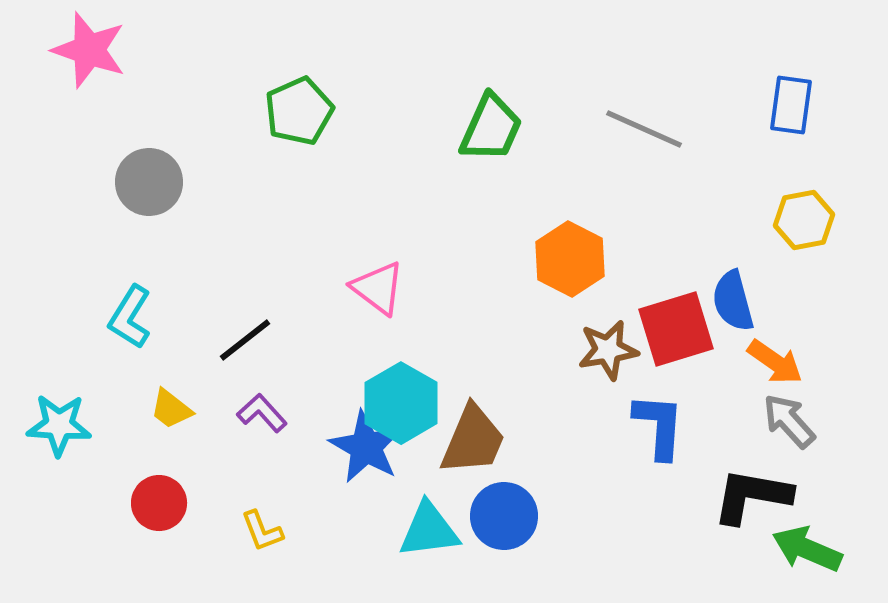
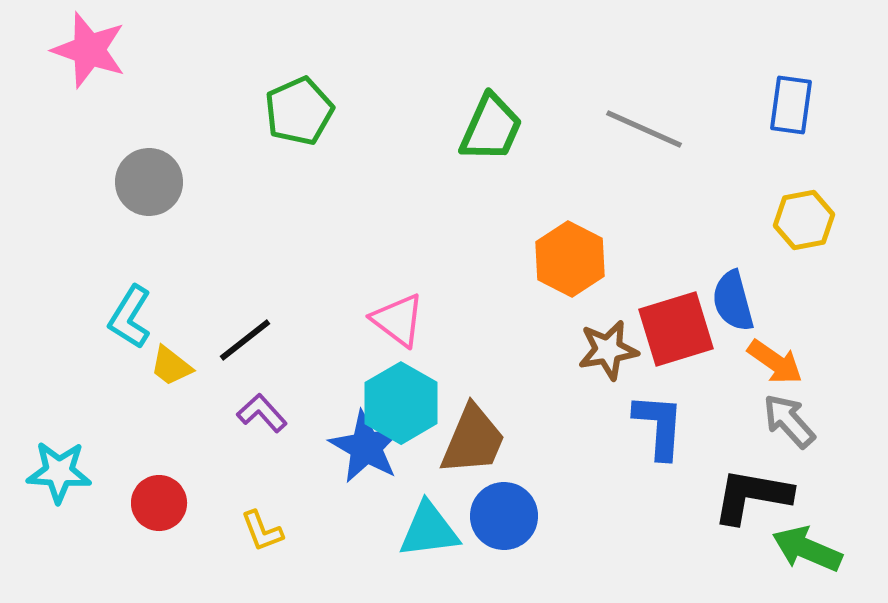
pink triangle: moved 20 px right, 32 px down
yellow trapezoid: moved 43 px up
cyan star: moved 47 px down
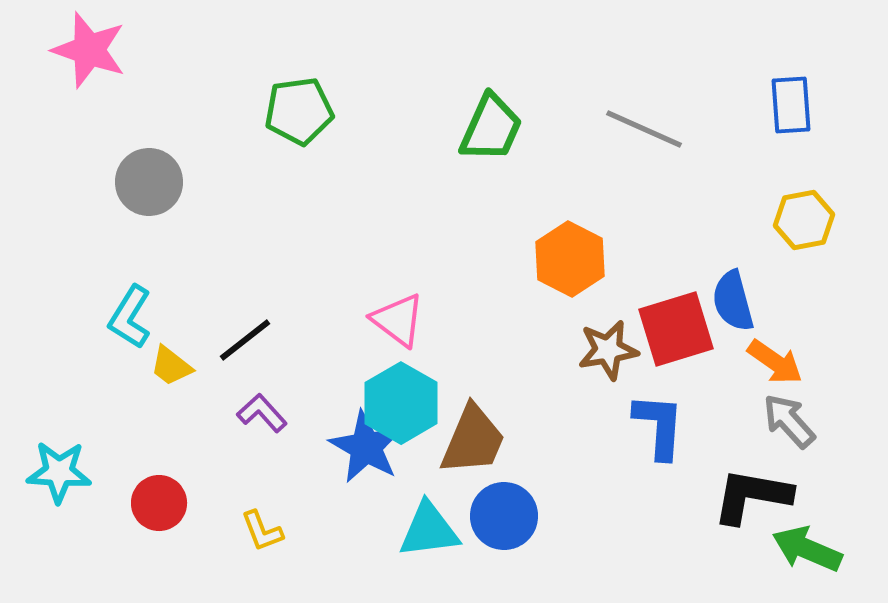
blue rectangle: rotated 12 degrees counterclockwise
green pentagon: rotated 16 degrees clockwise
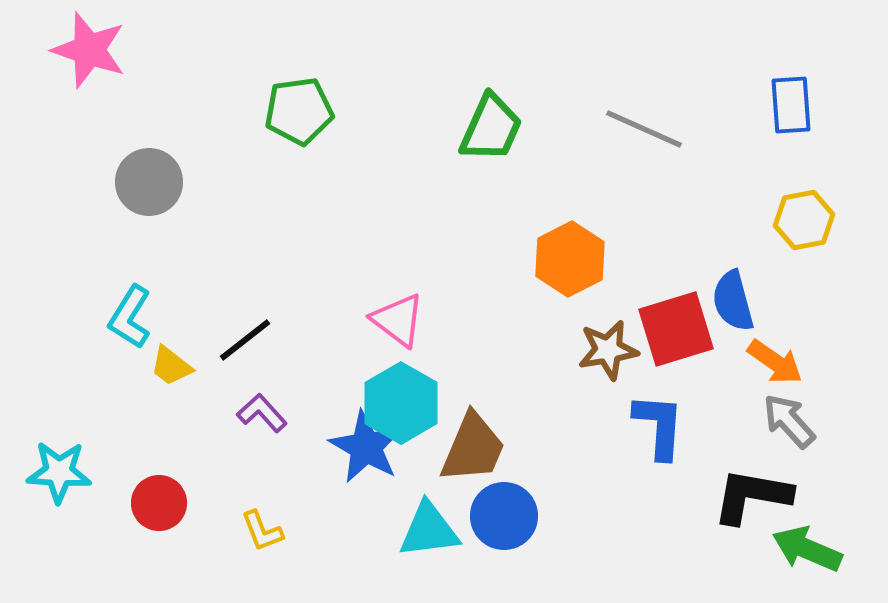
orange hexagon: rotated 6 degrees clockwise
brown trapezoid: moved 8 px down
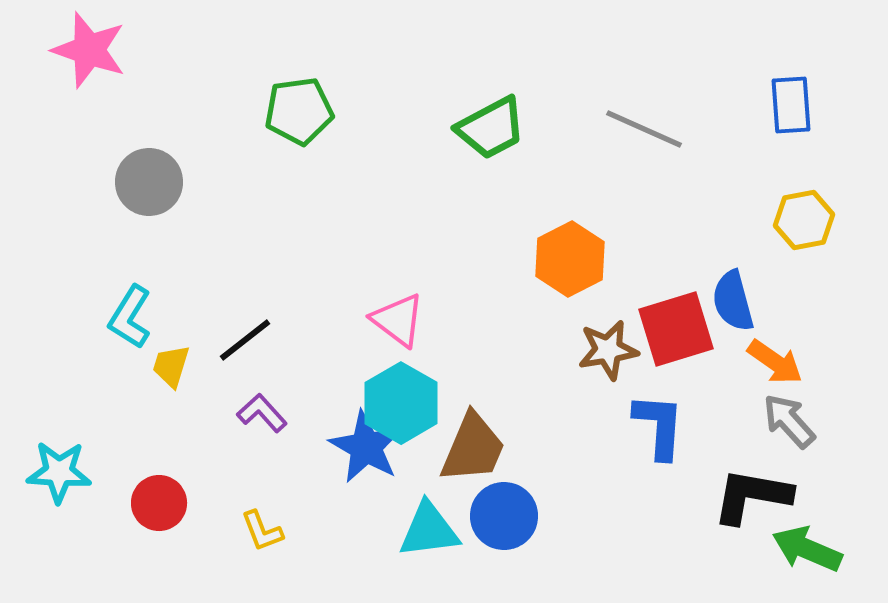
green trapezoid: rotated 38 degrees clockwise
yellow trapezoid: rotated 69 degrees clockwise
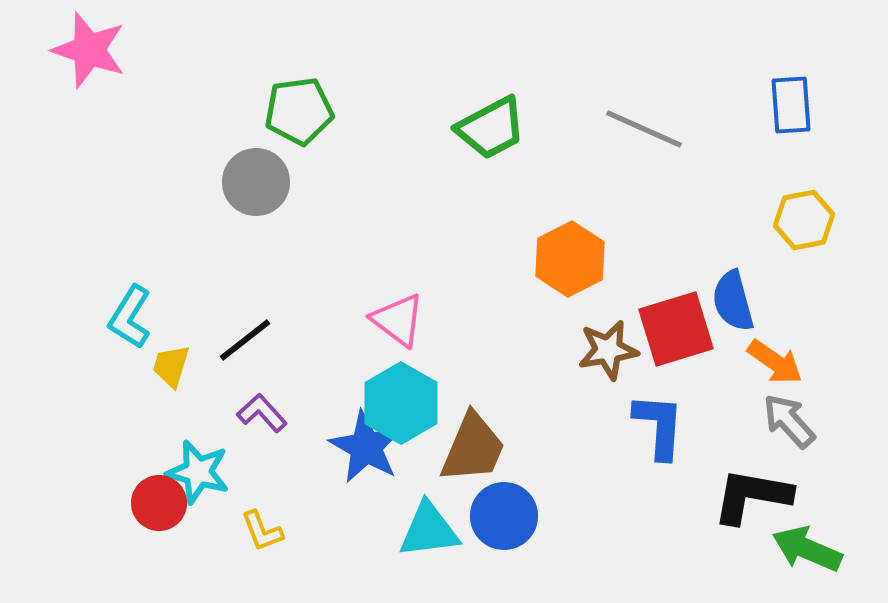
gray circle: moved 107 px right
cyan star: moved 139 px right; rotated 12 degrees clockwise
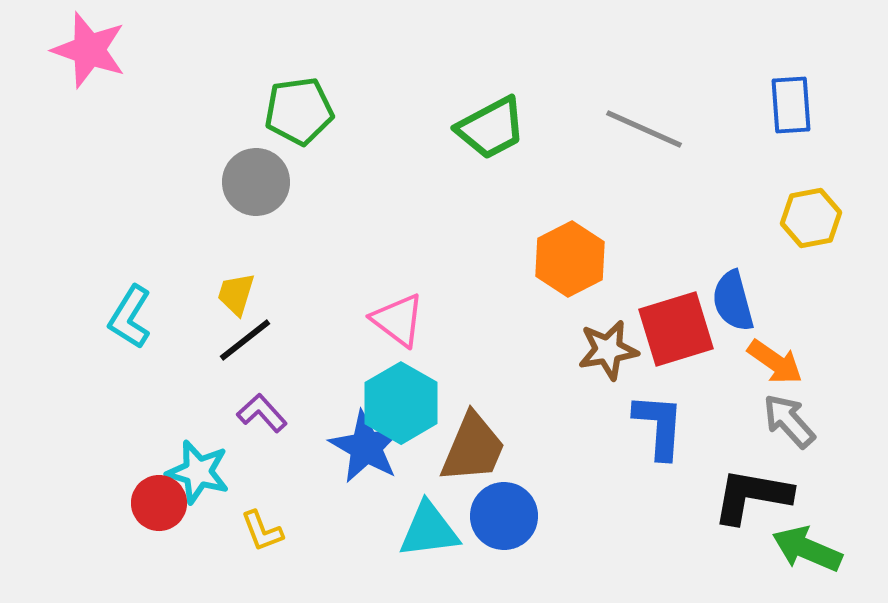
yellow hexagon: moved 7 px right, 2 px up
yellow trapezoid: moved 65 px right, 72 px up
